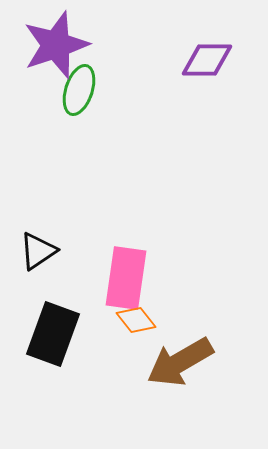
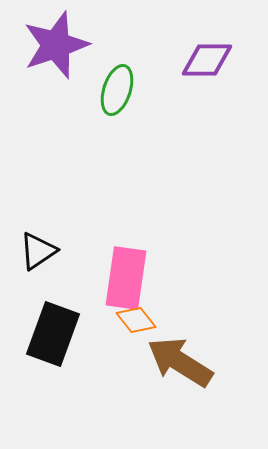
green ellipse: moved 38 px right
brown arrow: rotated 62 degrees clockwise
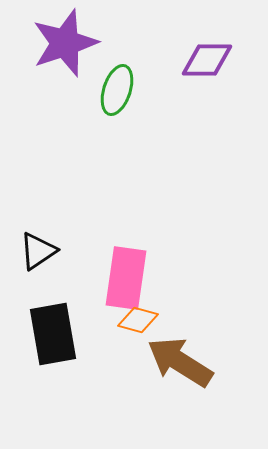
purple star: moved 9 px right, 2 px up
orange diamond: moved 2 px right; rotated 36 degrees counterclockwise
black rectangle: rotated 30 degrees counterclockwise
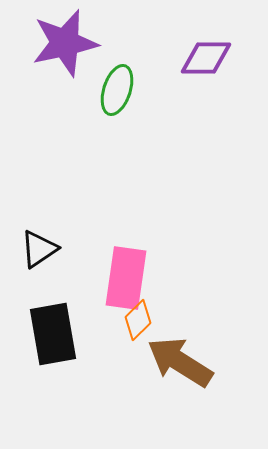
purple star: rotated 6 degrees clockwise
purple diamond: moved 1 px left, 2 px up
black triangle: moved 1 px right, 2 px up
orange diamond: rotated 60 degrees counterclockwise
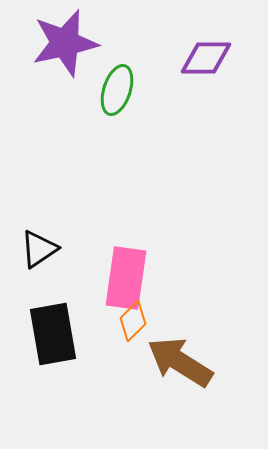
orange diamond: moved 5 px left, 1 px down
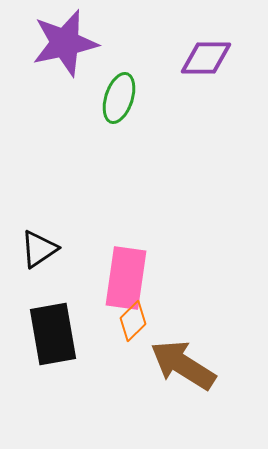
green ellipse: moved 2 px right, 8 px down
brown arrow: moved 3 px right, 3 px down
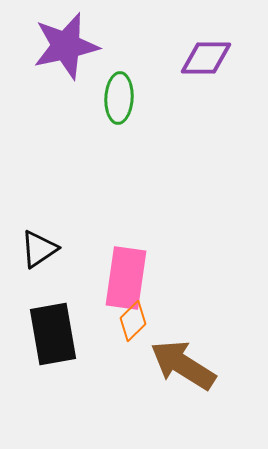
purple star: moved 1 px right, 3 px down
green ellipse: rotated 15 degrees counterclockwise
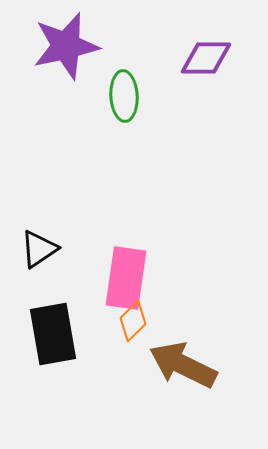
green ellipse: moved 5 px right, 2 px up; rotated 6 degrees counterclockwise
brown arrow: rotated 6 degrees counterclockwise
